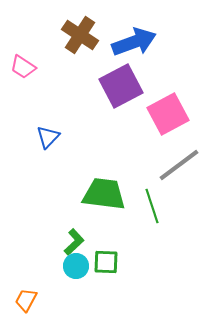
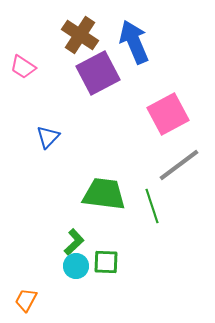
blue arrow: rotated 93 degrees counterclockwise
purple square: moved 23 px left, 13 px up
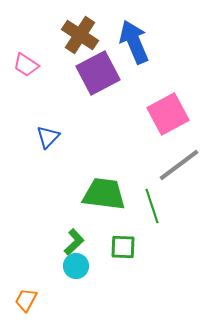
pink trapezoid: moved 3 px right, 2 px up
green square: moved 17 px right, 15 px up
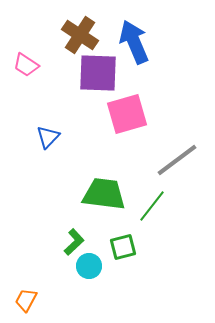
purple square: rotated 30 degrees clockwise
pink square: moved 41 px left; rotated 12 degrees clockwise
gray line: moved 2 px left, 5 px up
green line: rotated 56 degrees clockwise
green square: rotated 16 degrees counterclockwise
cyan circle: moved 13 px right
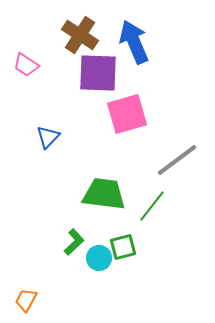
cyan circle: moved 10 px right, 8 px up
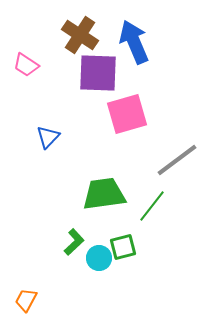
green trapezoid: rotated 15 degrees counterclockwise
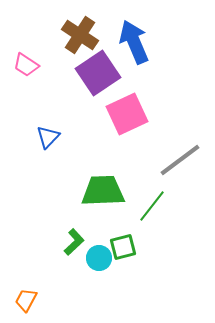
purple square: rotated 36 degrees counterclockwise
pink square: rotated 9 degrees counterclockwise
gray line: moved 3 px right
green trapezoid: moved 1 px left, 3 px up; rotated 6 degrees clockwise
